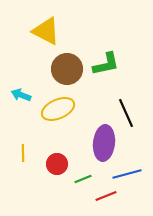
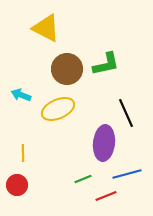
yellow triangle: moved 3 px up
red circle: moved 40 px left, 21 px down
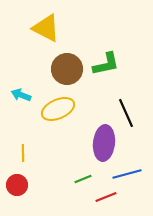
red line: moved 1 px down
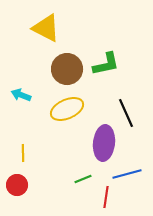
yellow ellipse: moved 9 px right
red line: rotated 60 degrees counterclockwise
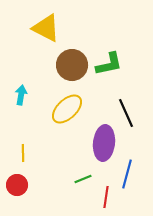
green L-shape: moved 3 px right
brown circle: moved 5 px right, 4 px up
cyan arrow: rotated 78 degrees clockwise
yellow ellipse: rotated 20 degrees counterclockwise
blue line: rotated 60 degrees counterclockwise
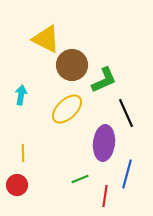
yellow triangle: moved 11 px down
green L-shape: moved 5 px left, 16 px down; rotated 12 degrees counterclockwise
green line: moved 3 px left
red line: moved 1 px left, 1 px up
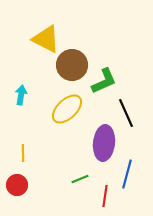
green L-shape: moved 1 px down
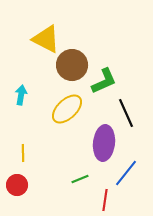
blue line: moved 1 px left, 1 px up; rotated 24 degrees clockwise
red line: moved 4 px down
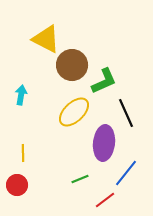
yellow ellipse: moved 7 px right, 3 px down
red line: rotated 45 degrees clockwise
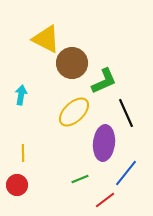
brown circle: moved 2 px up
